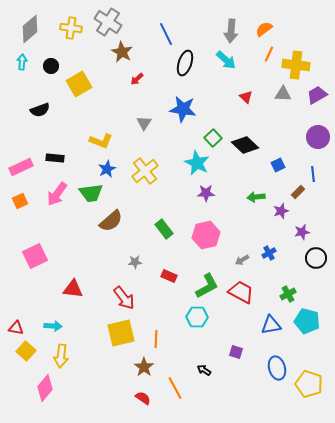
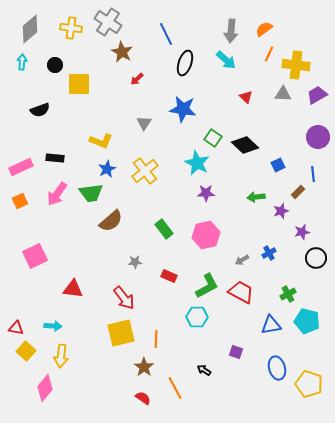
black circle at (51, 66): moved 4 px right, 1 px up
yellow square at (79, 84): rotated 30 degrees clockwise
green square at (213, 138): rotated 12 degrees counterclockwise
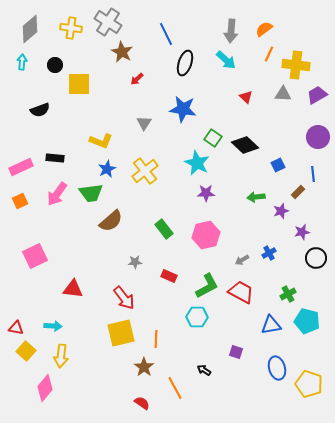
red semicircle at (143, 398): moved 1 px left, 5 px down
